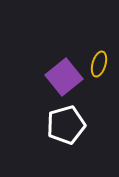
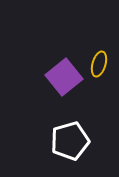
white pentagon: moved 4 px right, 16 px down
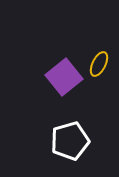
yellow ellipse: rotated 10 degrees clockwise
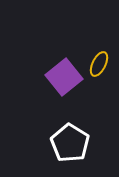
white pentagon: moved 2 px down; rotated 24 degrees counterclockwise
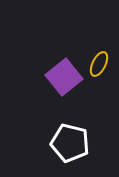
white pentagon: rotated 18 degrees counterclockwise
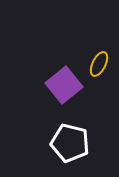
purple square: moved 8 px down
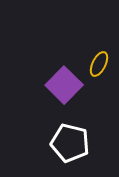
purple square: rotated 6 degrees counterclockwise
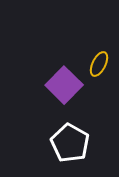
white pentagon: rotated 15 degrees clockwise
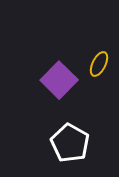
purple square: moved 5 px left, 5 px up
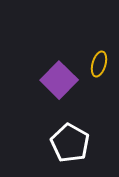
yellow ellipse: rotated 10 degrees counterclockwise
